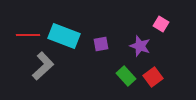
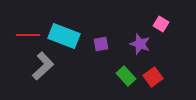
purple star: moved 2 px up
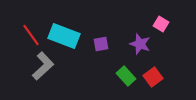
red line: moved 3 px right; rotated 55 degrees clockwise
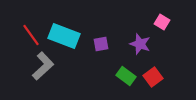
pink square: moved 1 px right, 2 px up
green rectangle: rotated 12 degrees counterclockwise
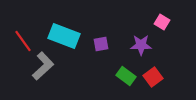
red line: moved 8 px left, 6 px down
purple star: moved 1 px right, 1 px down; rotated 20 degrees counterclockwise
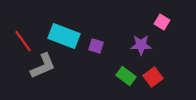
purple square: moved 5 px left, 2 px down; rotated 28 degrees clockwise
gray L-shape: rotated 20 degrees clockwise
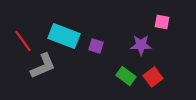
pink square: rotated 21 degrees counterclockwise
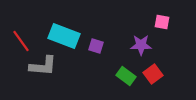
red line: moved 2 px left
gray L-shape: rotated 28 degrees clockwise
red square: moved 3 px up
